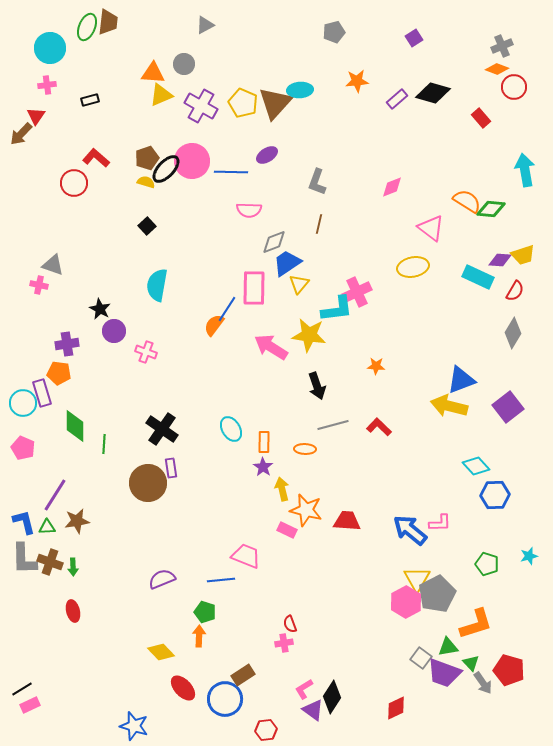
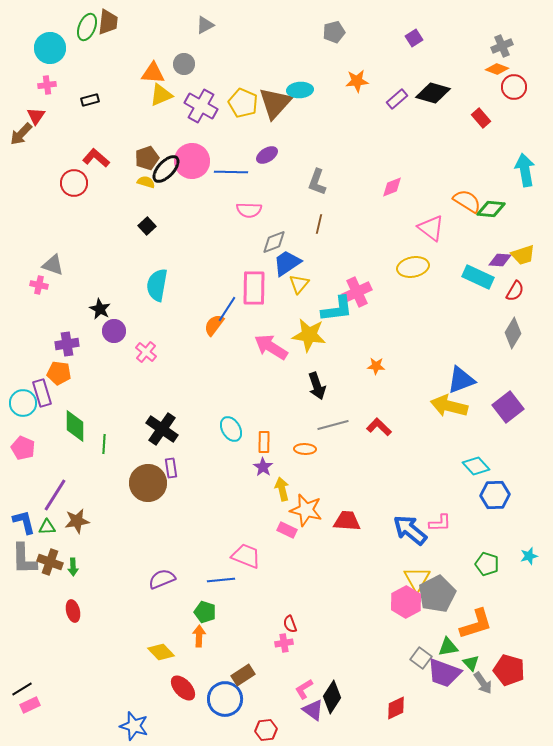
pink cross at (146, 352): rotated 20 degrees clockwise
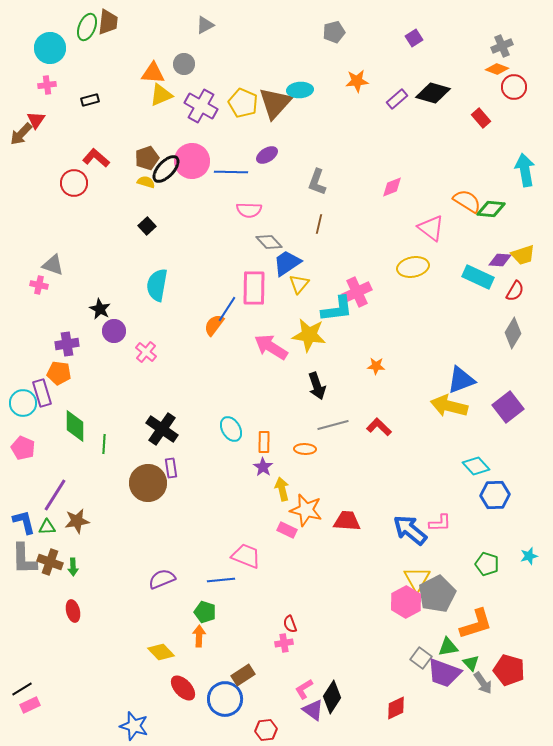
red triangle at (36, 116): moved 4 px down
gray diamond at (274, 242): moved 5 px left; rotated 68 degrees clockwise
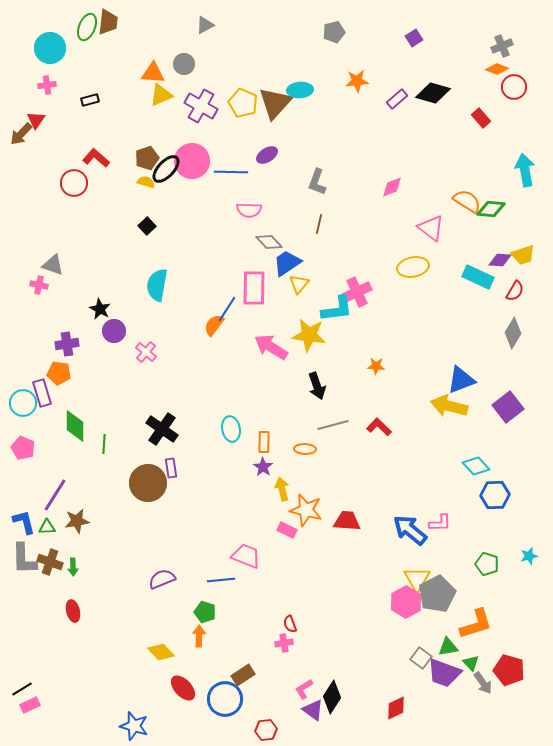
cyan ellipse at (231, 429): rotated 20 degrees clockwise
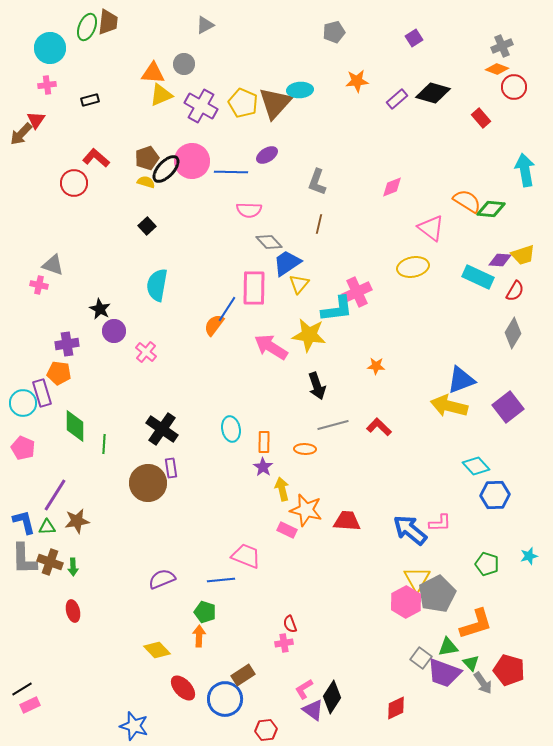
yellow diamond at (161, 652): moved 4 px left, 2 px up
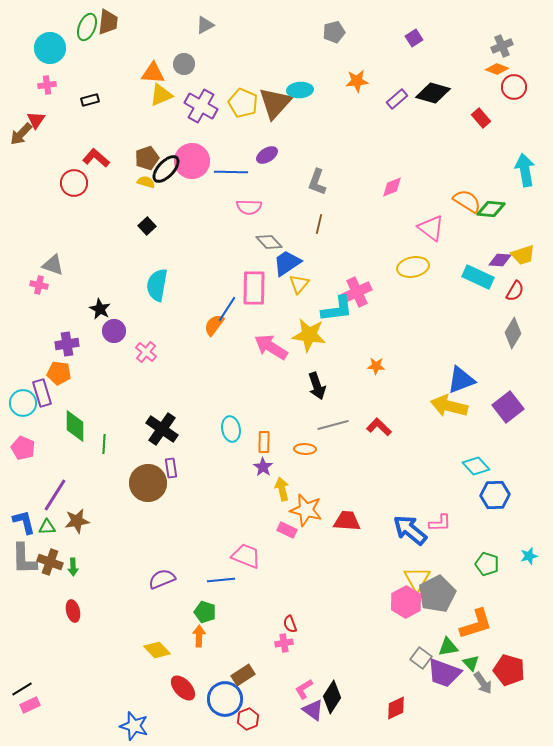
pink semicircle at (249, 210): moved 3 px up
red hexagon at (266, 730): moved 18 px left, 11 px up; rotated 15 degrees counterclockwise
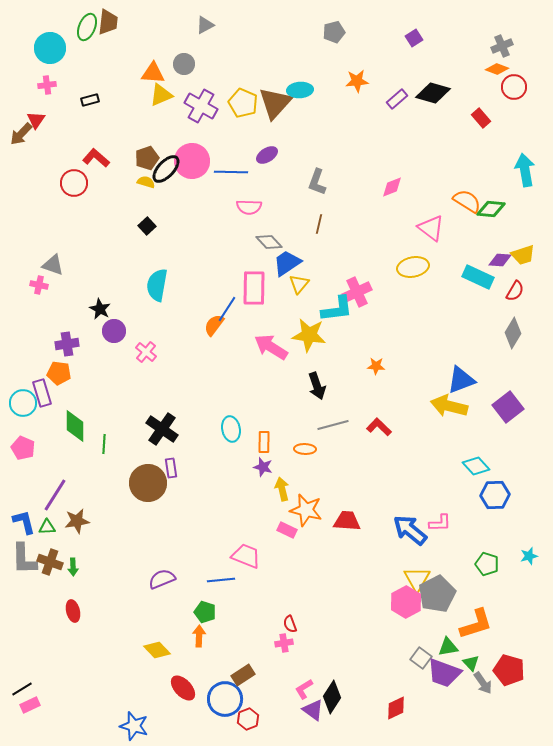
purple star at (263, 467): rotated 18 degrees counterclockwise
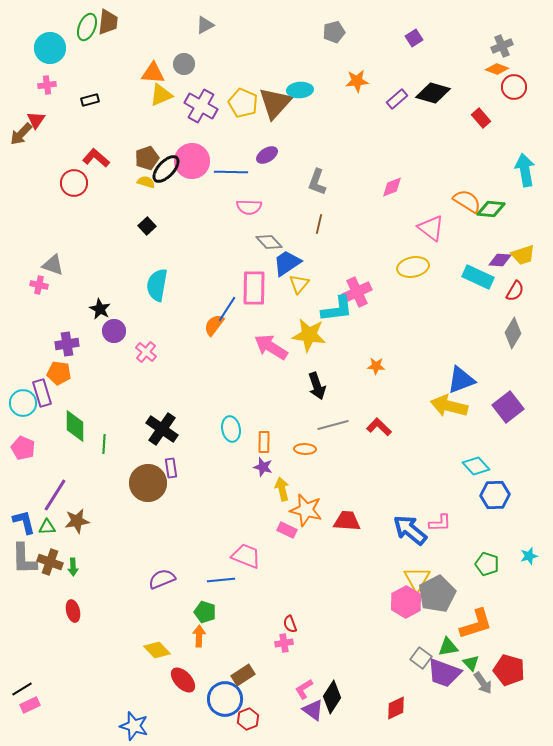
red ellipse at (183, 688): moved 8 px up
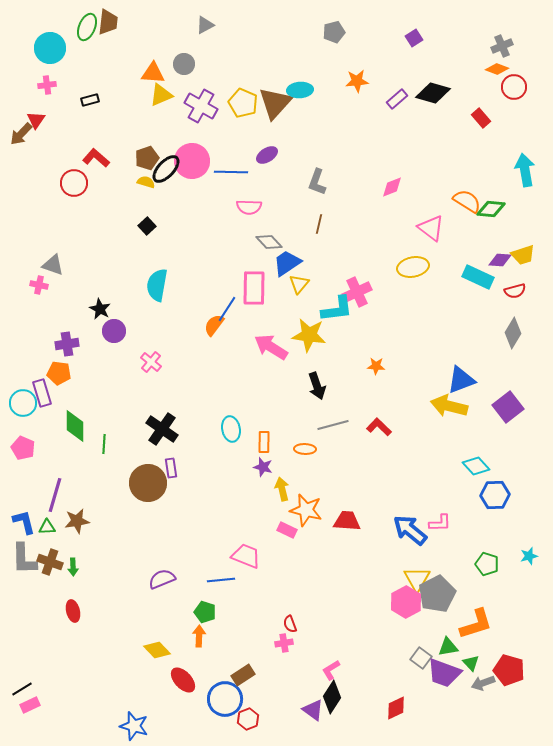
red semicircle at (515, 291): rotated 45 degrees clockwise
pink cross at (146, 352): moved 5 px right, 10 px down
purple line at (55, 495): rotated 16 degrees counterclockwise
gray arrow at (483, 683): rotated 105 degrees clockwise
pink L-shape at (304, 689): moved 27 px right, 19 px up
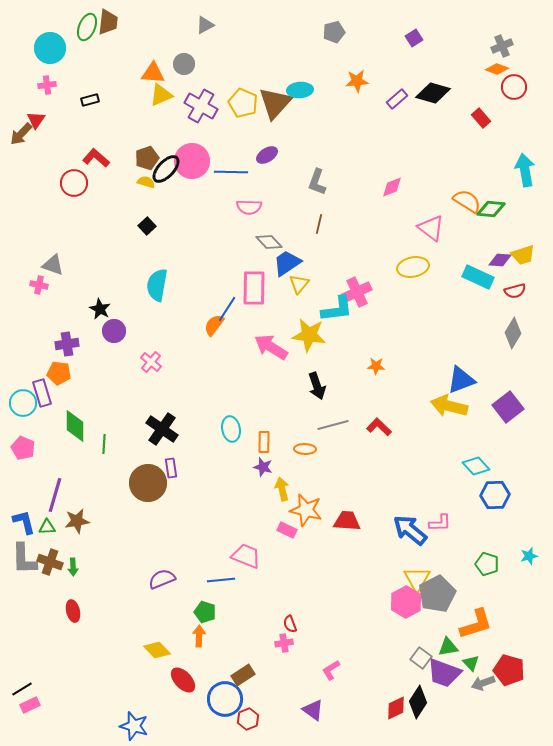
black diamond at (332, 697): moved 86 px right, 5 px down
